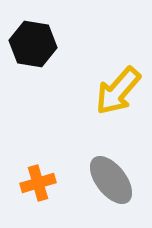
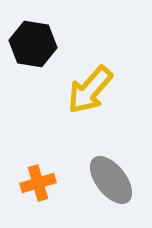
yellow arrow: moved 28 px left, 1 px up
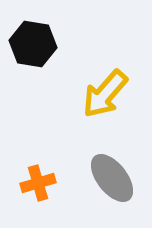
yellow arrow: moved 15 px right, 4 px down
gray ellipse: moved 1 px right, 2 px up
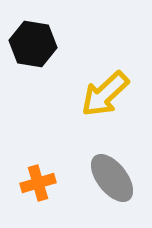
yellow arrow: rotated 6 degrees clockwise
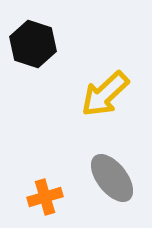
black hexagon: rotated 9 degrees clockwise
orange cross: moved 7 px right, 14 px down
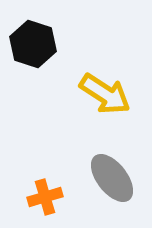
yellow arrow: rotated 104 degrees counterclockwise
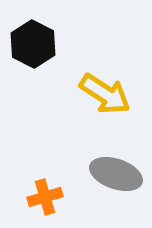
black hexagon: rotated 9 degrees clockwise
gray ellipse: moved 4 px right, 4 px up; rotated 33 degrees counterclockwise
